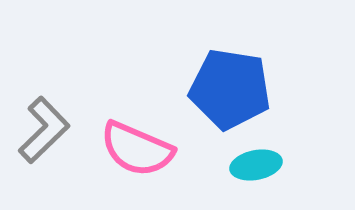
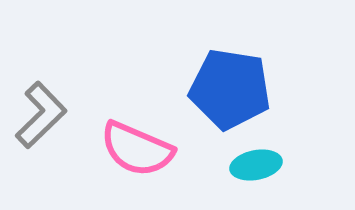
gray L-shape: moved 3 px left, 15 px up
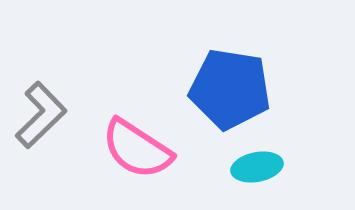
pink semicircle: rotated 10 degrees clockwise
cyan ellipse: moved 1 px right, 2 px down
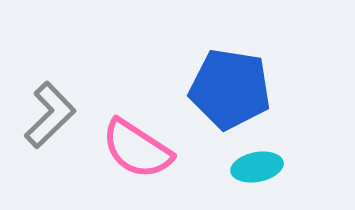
gray L-shape: moved 9 px right
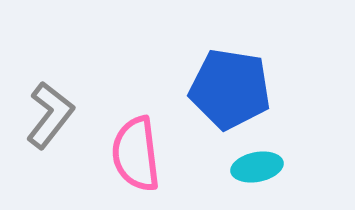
gray L-shape: rotated 8 degrees counterclockwise
pink semicircle: moved 1 px left, 5 px down; rotated 50 degrees clockwise
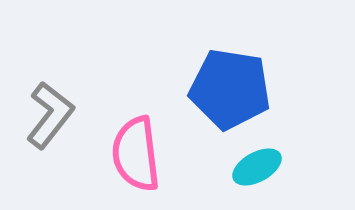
cyan ellipse: rotated 18 degrees counterclockwise
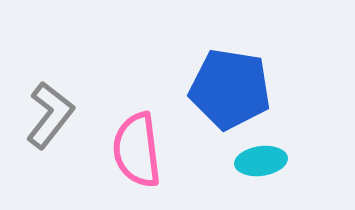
pink semicircle: moved 1 px right, 4 px up
cyan ellipse: moved 4 px right, 6 px up; rotated 21 degrees clockwise
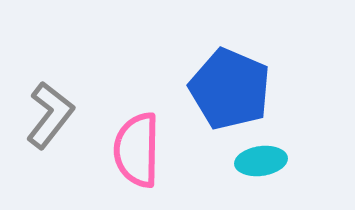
blue pentagon: rotated 14 degrees clockwise
pink semicircle: rotated 8 degrees clockwise
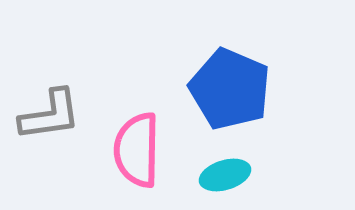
gray L-shape: rotated 44 degrees clockwise
cyan ellipse: moved 36 px left, 14 px down; rotated 9 degrees counterclockwise
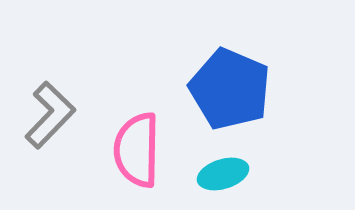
gray L-shape: rotated 38 degrees counterclockwise
cyan ellipse: moved 2 px left, 1 px up
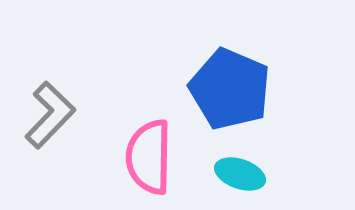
pink semicircle: moved 12 px right, 7 px down
cyan ellipse: moved 17 px right; rotated 36 degrees clockwise
